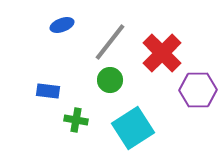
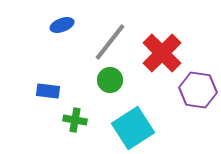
purple hexagon: rotated 9 degrees clockwise
green cross: moved 1 px left
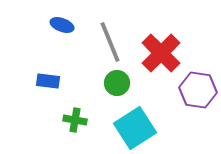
blue ellipse: rotated 40 degrees clockwise
gray line: rotated 60 degrees counterclockwise
red cross: moved 1 px left
green circle: moved 7 px right, 3 px down
blue rectangle: moved 10 px up
cyan square: moved 2 px right
